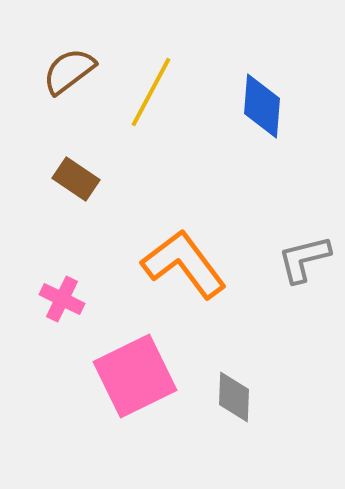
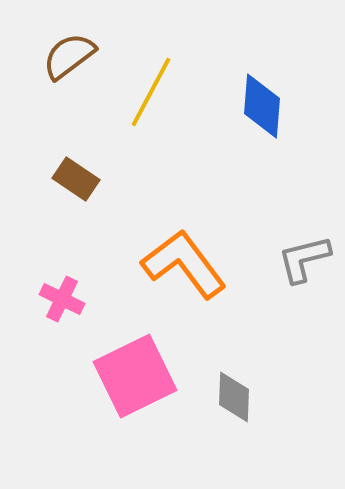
brown semicircle: moved 15 px up
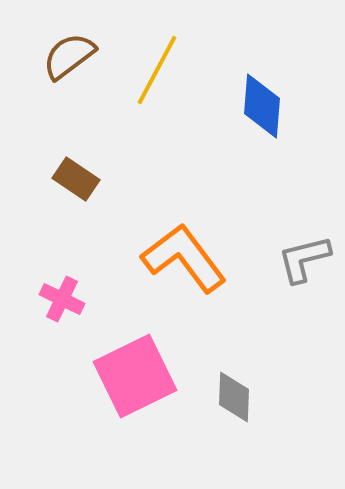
yellow line: moved 6 px right, 22 px up
orange L-shape: moved 6 px up
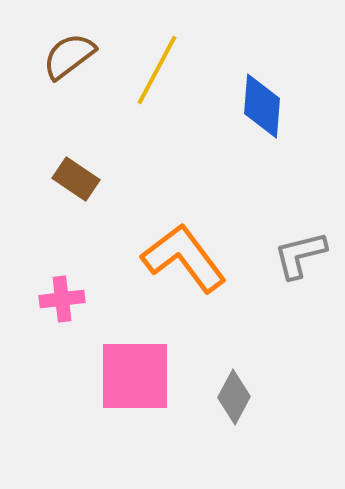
gray L-shape: moved 4 px left, 4 px up
pink cross: rotated 33 degrees counterclockwise
pink square: rotated 26 degrees clockwise
gray diamond: rotated 26 degrees clockwise
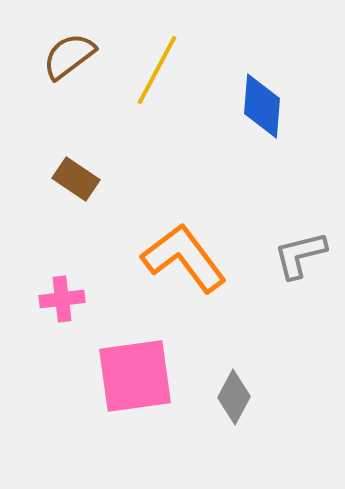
pink square: rotated 8 degrees counterclockwise
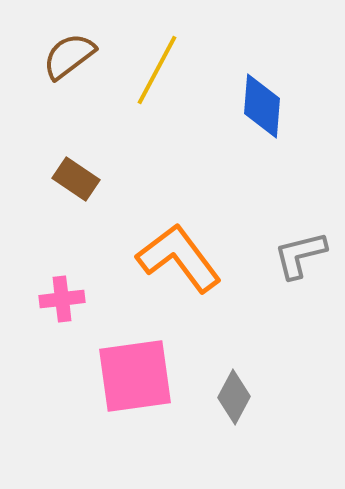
orange L-shape: moved 5 px left
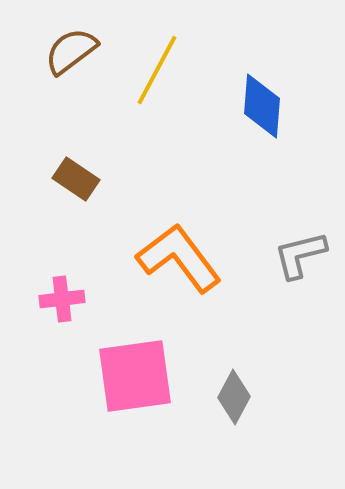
brown semicircle: moved 2 px right, 5 px up
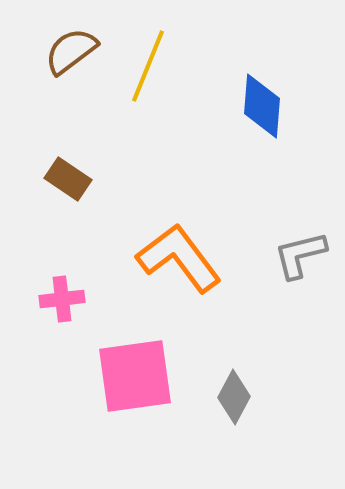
yellow line: moved 9 px left, 4 px up; rotated 6 degrees counterclockwise
brown rectangle: moved 8 px left
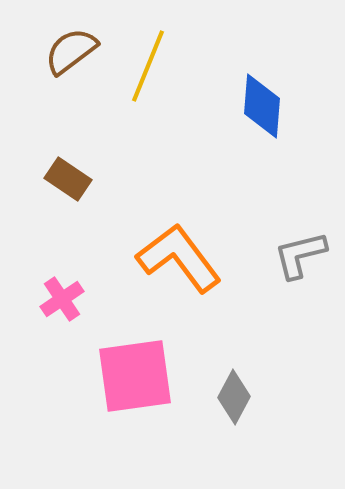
pink cross: rotated 27 degrees counterclockwise
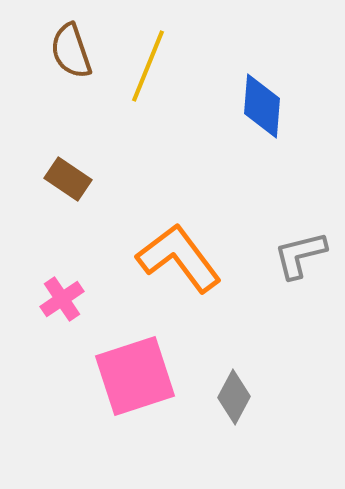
brown semicircle: rotated 72 degrees counterclockwise
pink square: rotated 10 degrees counterclockwise
